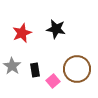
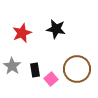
pink square: moved 2 px left, 2 px up
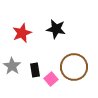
brown circle: moved 3 px left, 2 px up
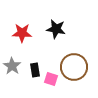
red star: rotated 24 degrees clockwise
pink square: rotated 32 degrees counterclockwise
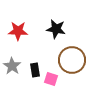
red star: moved 4 px left, 2 px up
brown circle: moved 2 px left, 7 px up
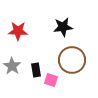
black star: moved 7 px right, 2 px up; rotated 18 degrees counterclockwise
black rectangle: moved 1 px right
pink square: moved 1 px down
